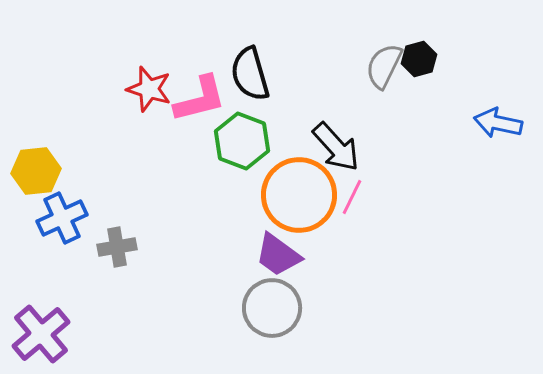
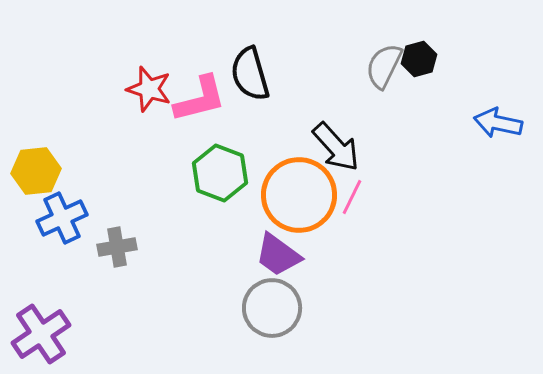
green hexagon: moved 22 px left, 32 px down
purple cross: rotated 6 degrees clockwise
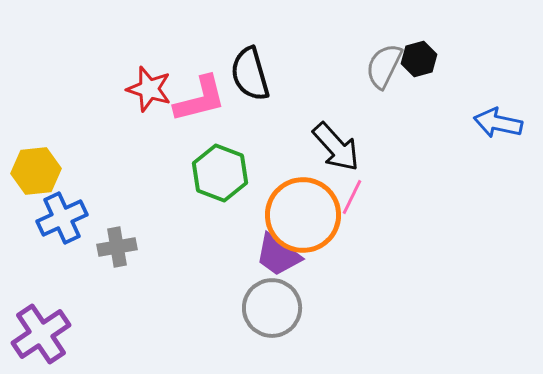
orange circle: moved 4 px right, 20 px down
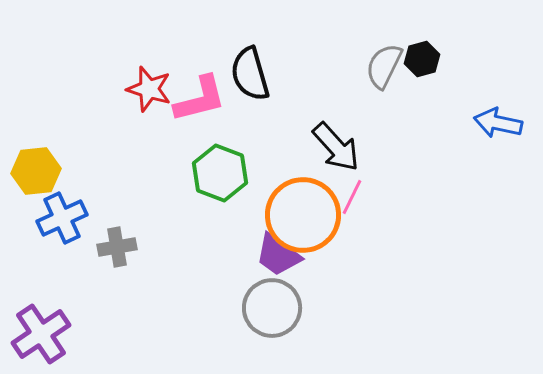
black hexagon: moved 3 px right
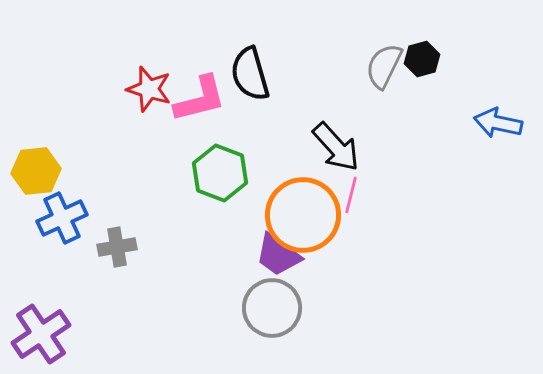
pink line: moved 1 px left, 2 px up; rotated 12 degrees counterclockwise
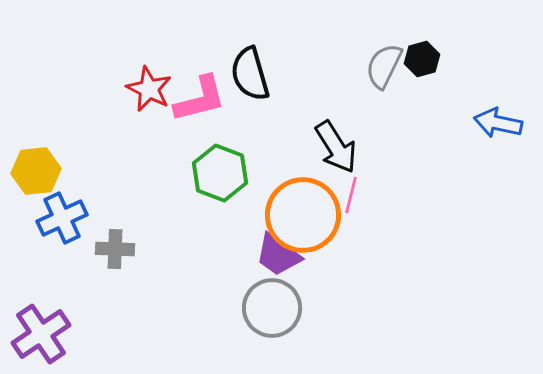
red star: rotated 9 degrees clockwise
black arrow: rotated 10 degrees clockwise
gray cross: moved 2 px left, 2 px down; rotated 12 degrees clockwise
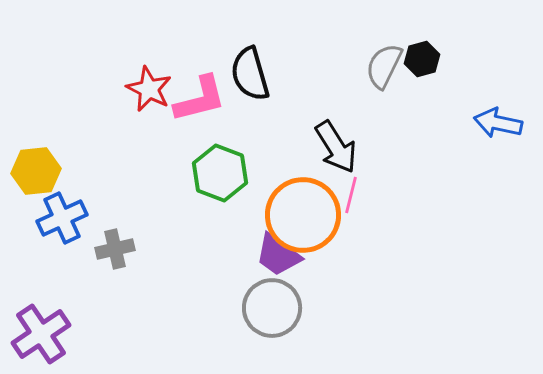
gray cross: rotated 15 degrees counterclockwise
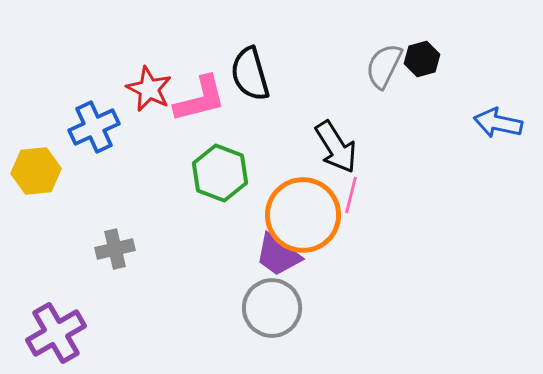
blue cross: moved 32 px right, 91 px up
purple cross: moved 15 px right, 1 px up; rotated 4 degrees clockwise
